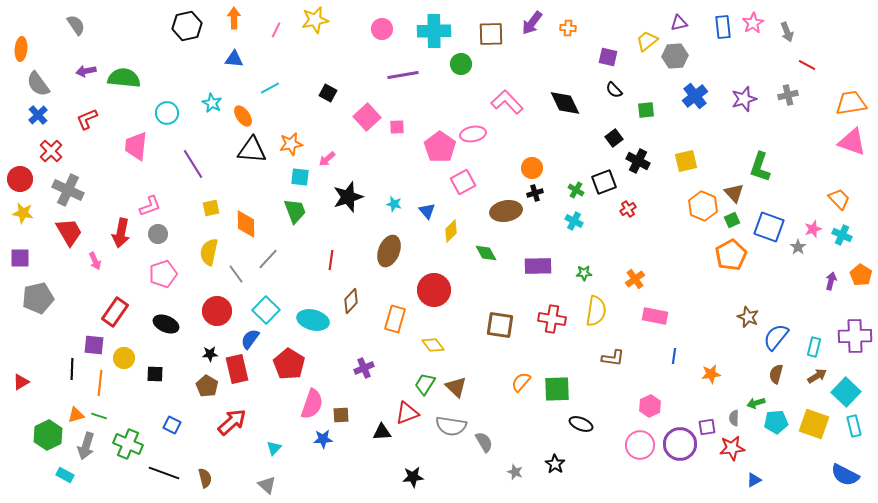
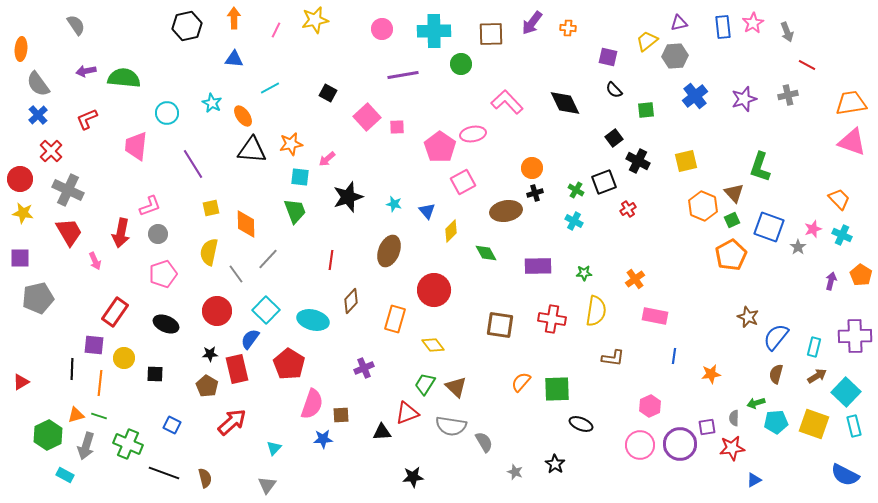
gray triangle at (267, 485): rotated 24 degrees clockwise
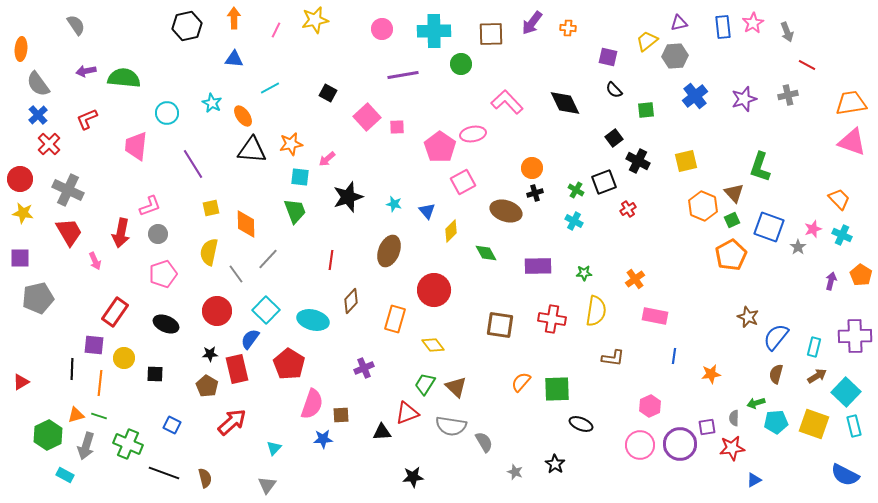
red cross at (51, 151): moved 2 px left, 7 px up
brown ellipse at (506, 211): rotated 28 degrees clockwise
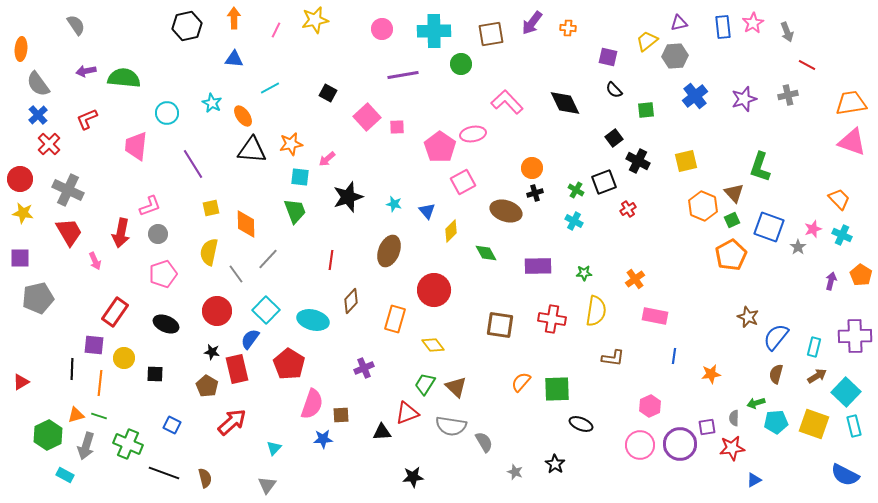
brown square at (491, 34): rotated 8 degrees counterclockwise
black star at (210, 354): moved 2 px right, 2 px up; rotated 14 degrees clockwise
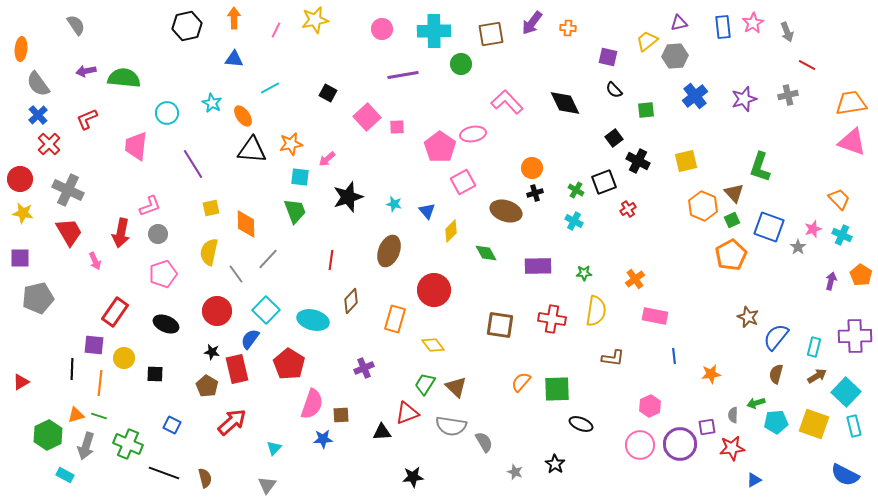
blue line at (674, 356): rotated 14 degrees counterclockwise
gray semicircle at (734, 418): moved 1 px left, 3 px up
